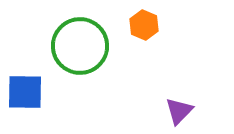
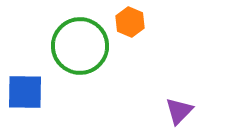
orange hexagon: moved 14 px left, 3 px up
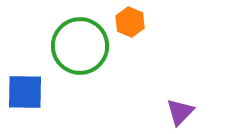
purple triangle: moved 1 px right, 1 px down
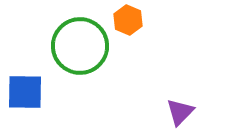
orange hexagon: moved 2 px left, 2 px up
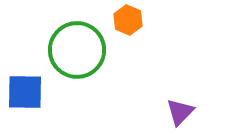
green circle: moved 3 px left, 4 px down
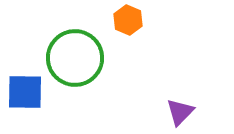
green circle: moved 2 px left, 8 px down
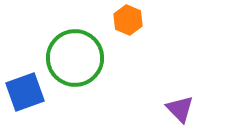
blue square: rotated 21 degrees counterclockwise
purple triangle: moved 3 px up; rotated 28 degrees counterclockwise
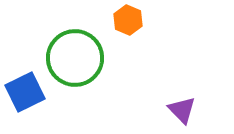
blue square: rotated 6 degrees counterclockwise
purple triangle: moved 2 px right, 1 px down
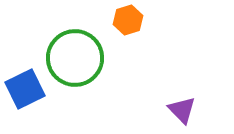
orange hexagon: rotated 20 degrees clockwise
blue square: moved 3 px up
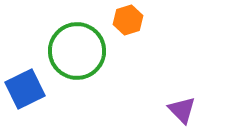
green circle: moved 2 px right, 7 px up
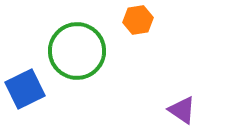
orange hexagon: moved 10 px right; rotated 8 degrees clockwise
purple triangle: rotated 12 degrees counterclockwise
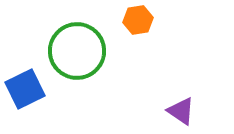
purple triangle: moved 1 px left, 1 px down
